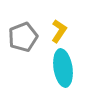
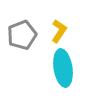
gray pentagon: moved 1 px left, 2 px up
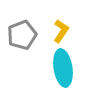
yellow L-shape: moved 2 px right
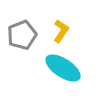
cyan ellipse: rotated 48 degrees counterclockwise
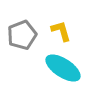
yellow L-shape: rotated 50 degrees counterclockwise
